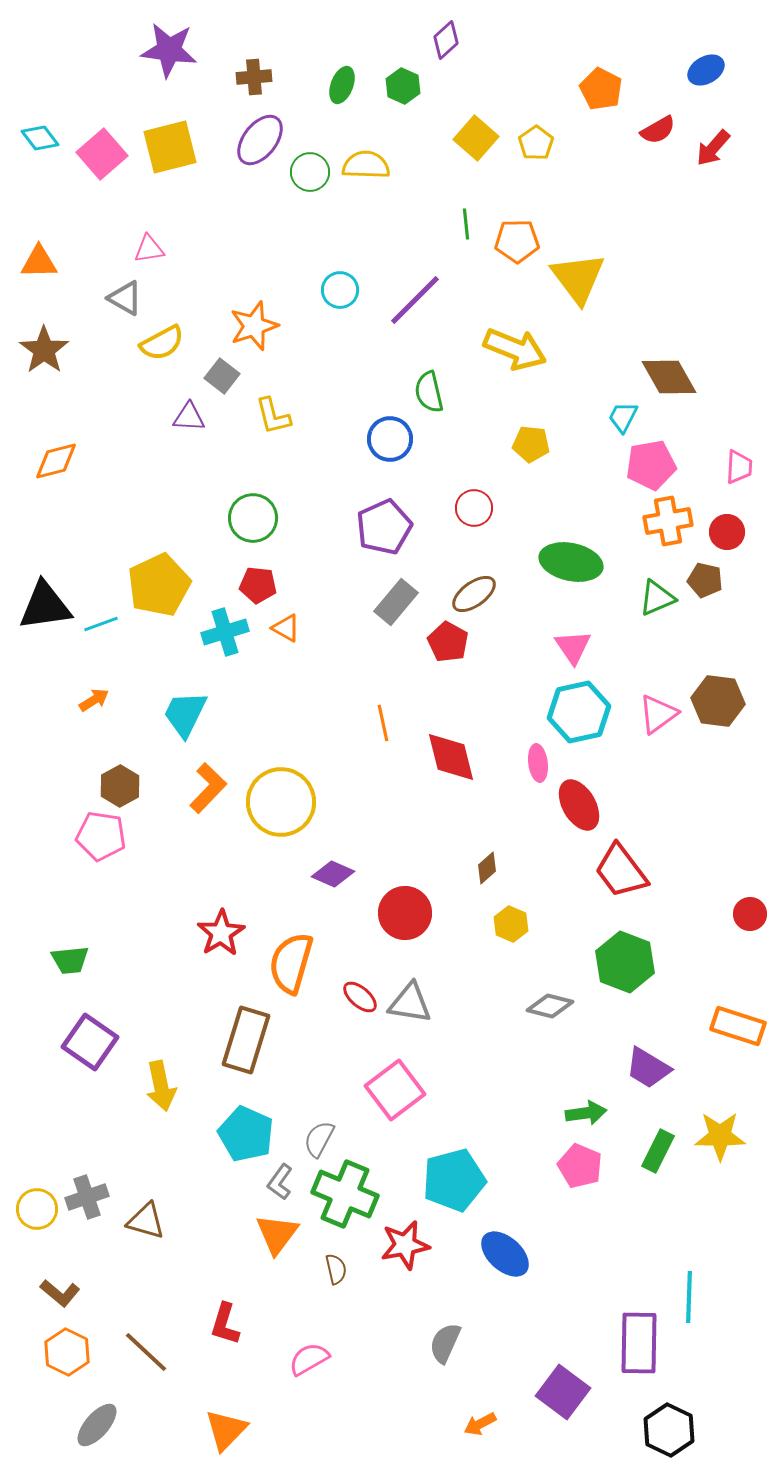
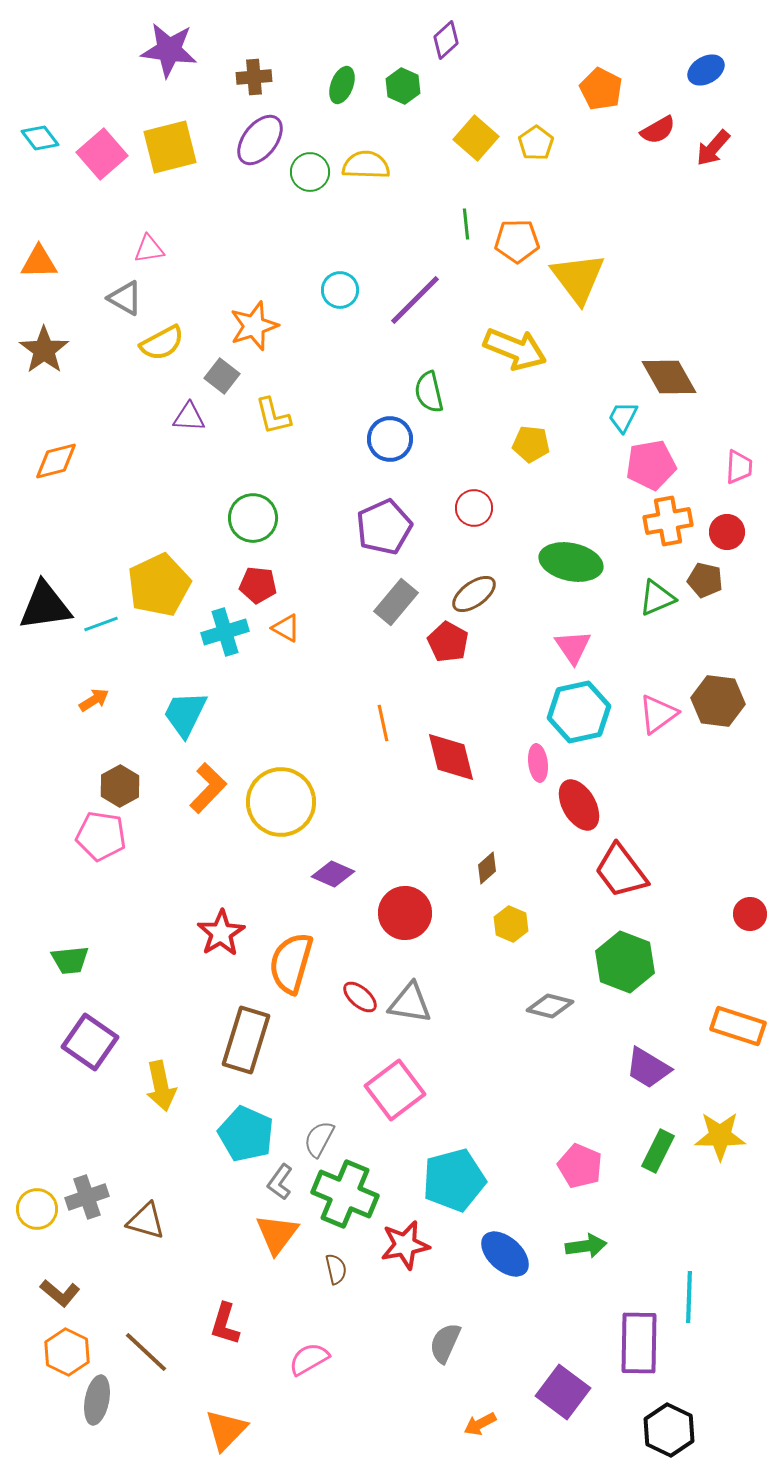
green arrow at (586, 1113): moved 133 px down
gray ellipse at (97, 1425): moved 25 px up; rotated 30 degrees counterclockwise
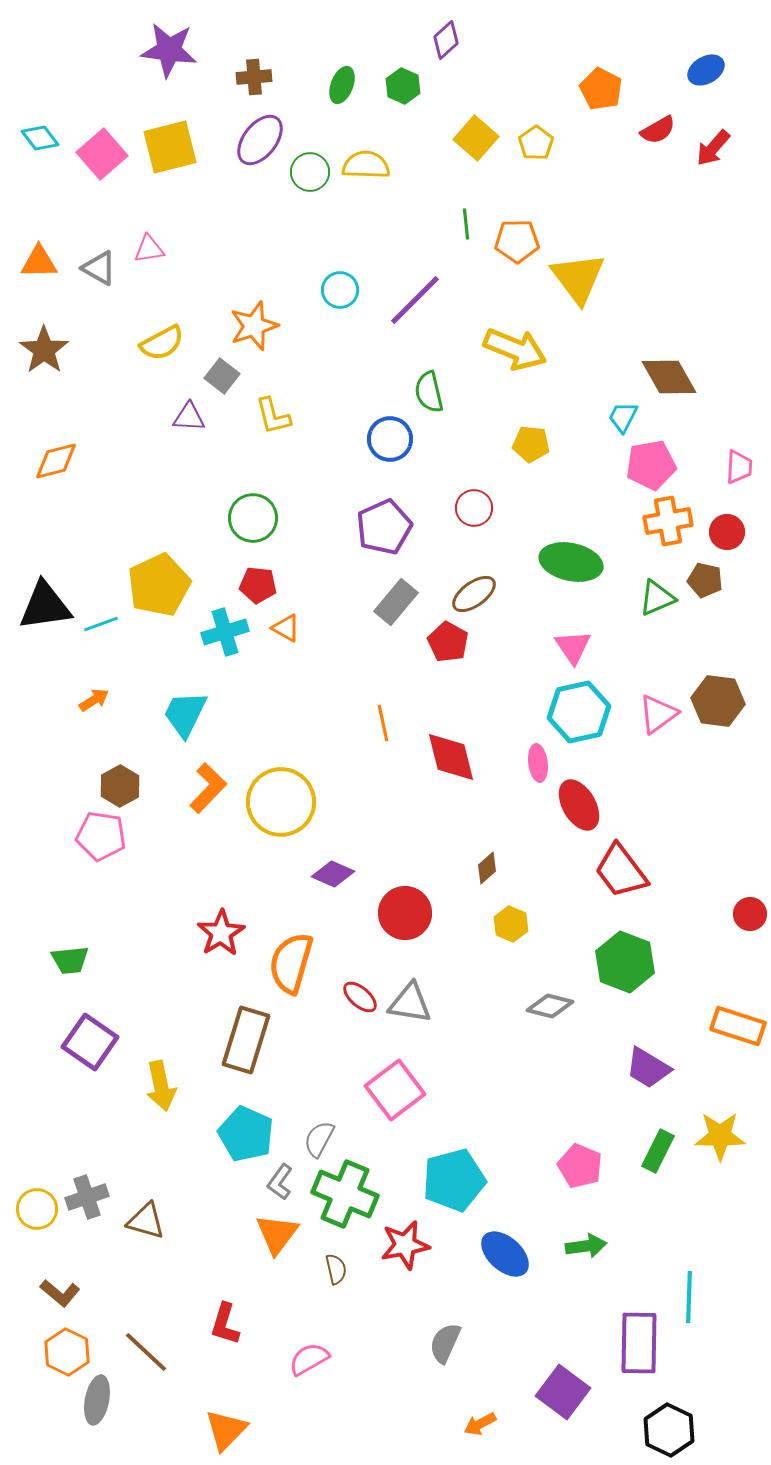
gray triangle at (125, 298): moved 26 px left, 30 px up
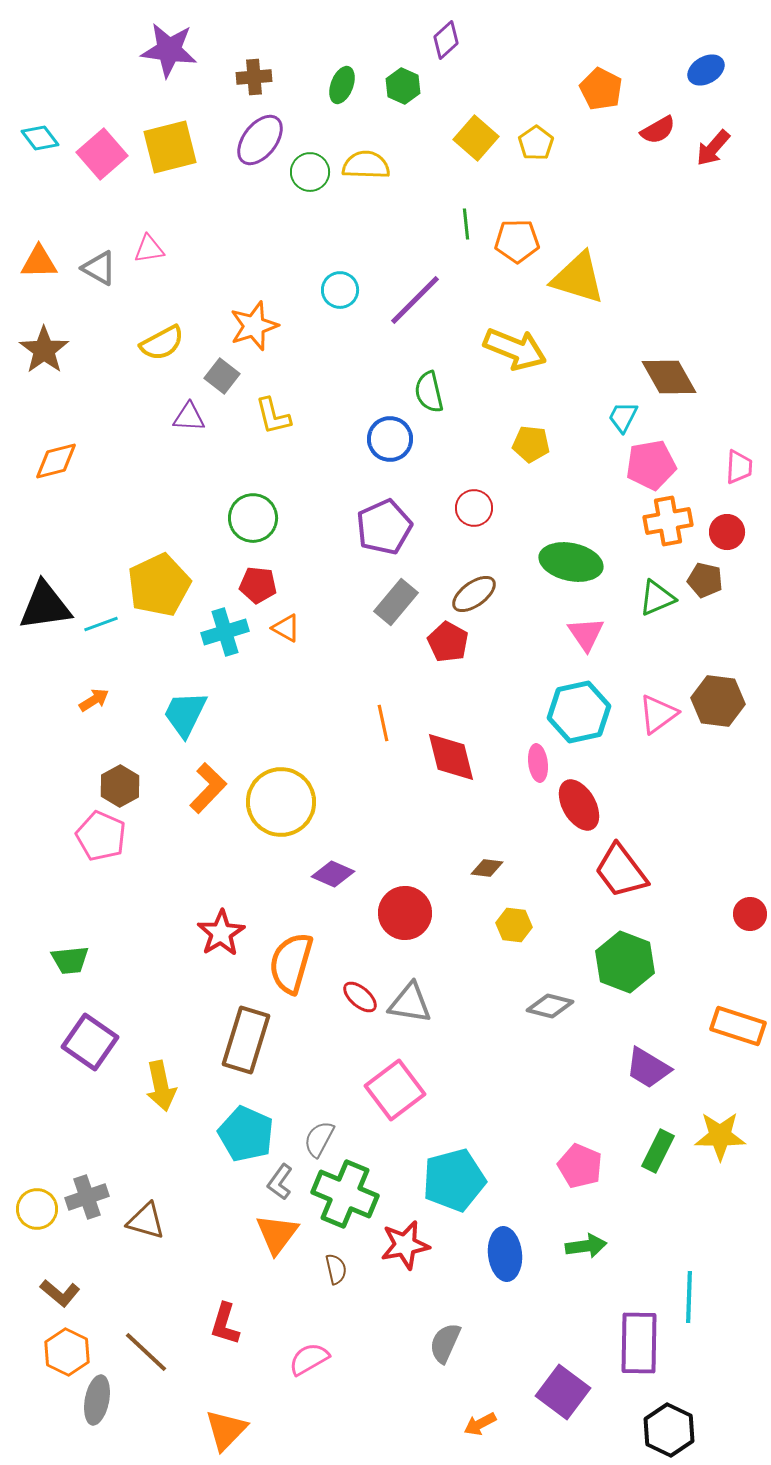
yellow triangle at (578, 278): rotated 36 degrees counterclockwise
pink triangle at (573, 647): moved 13 px right, 13 px up
pink pentagon at (101, 836): rotated 15 degrees clockwise
brown diamond at (487, 868): rotated 48 degrees clockwise
yellow hexagon at (511, 924): moved 3 px right, 1 px down; rotated 16 degrees counterclockwise
blue ellipse at (505, 1254): rotated 42 degrees clockwise
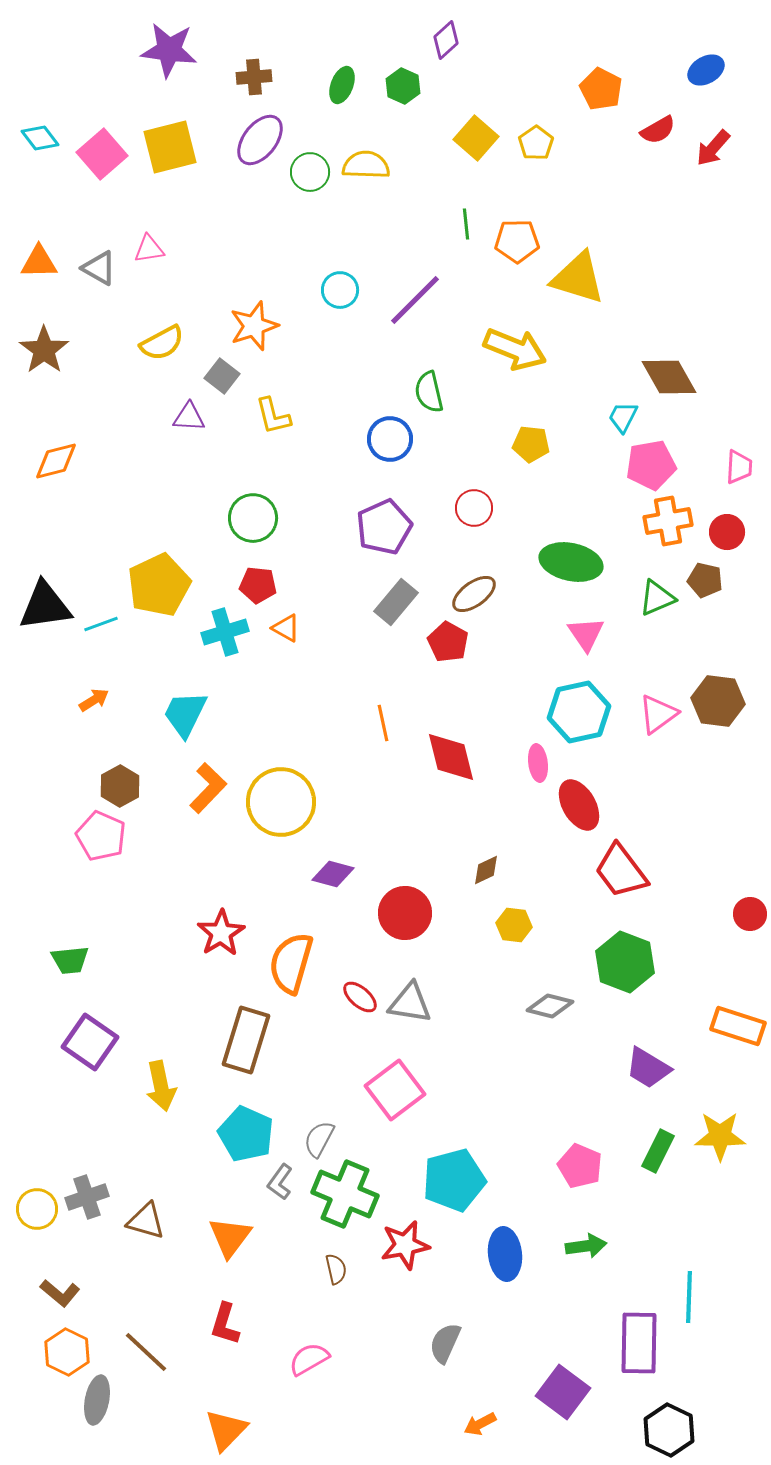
brown diamond at (487, 868): moved 1 px left, 2 px down; rotated 32 degrees counterclockwise
purple diamond at (333, 874): rotated 9 degrees counterclockwise
orange triangle at (277, 1234): moved 47 px left, 3 px down
